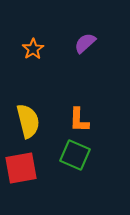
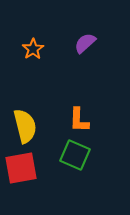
yellow semicircle: moved 3 px left, 5 px down
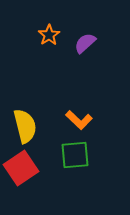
orange star: moved 16 px right, 14 px up
orange L-shape: rotated 48 degrees counterclockwise
green square: rotated 28 degrees counterclockwise
red square: rotated 24 degrees counterclockwise
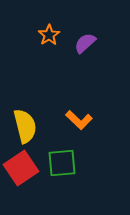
green square: moved 13 px left, 8 px down
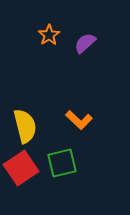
green square: rotated 8 degrees counterclockwise
